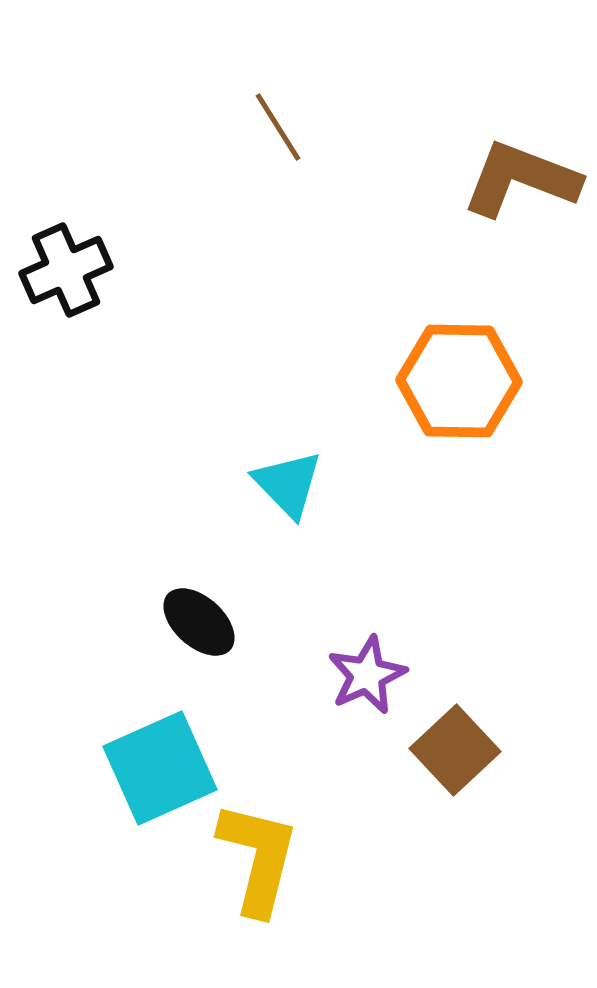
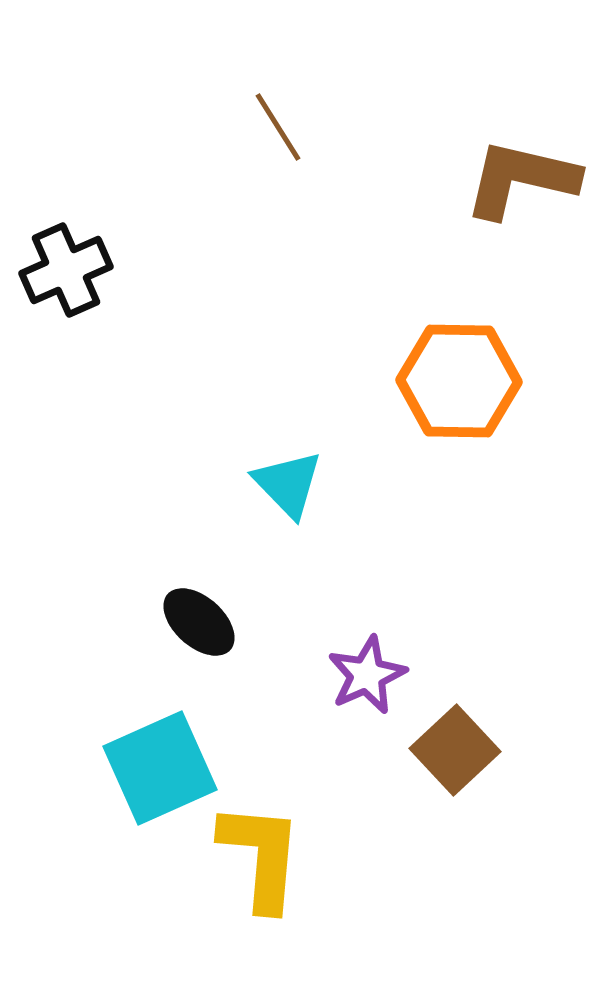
brown L-shape: rotated 8 degrees counterclockwise
yellow L-shape: moved 3 px right, 2 px up; rotated 9 degrees counterclockwise
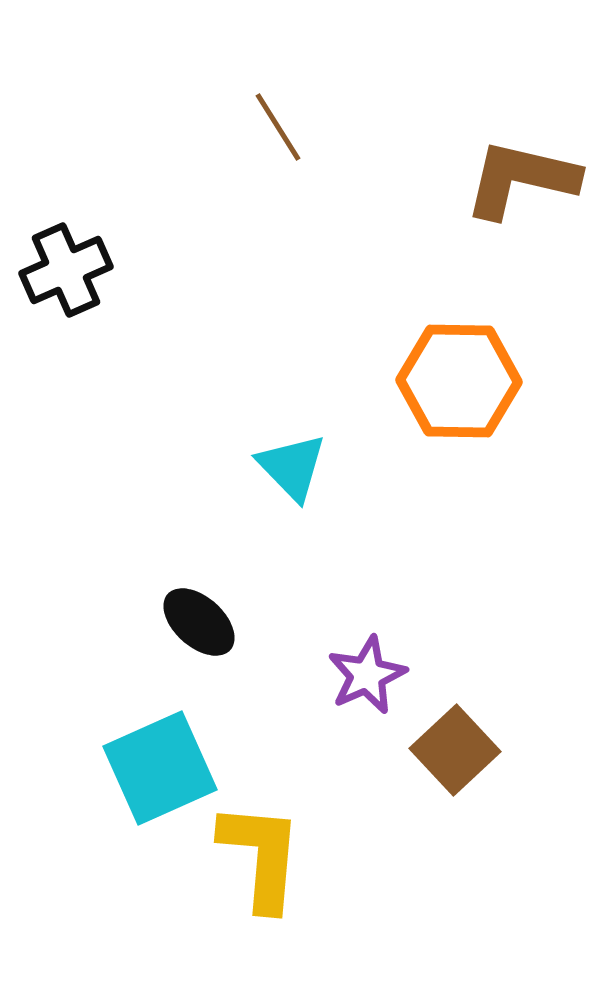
cyan triangle: moved 4 px right, 17 px up
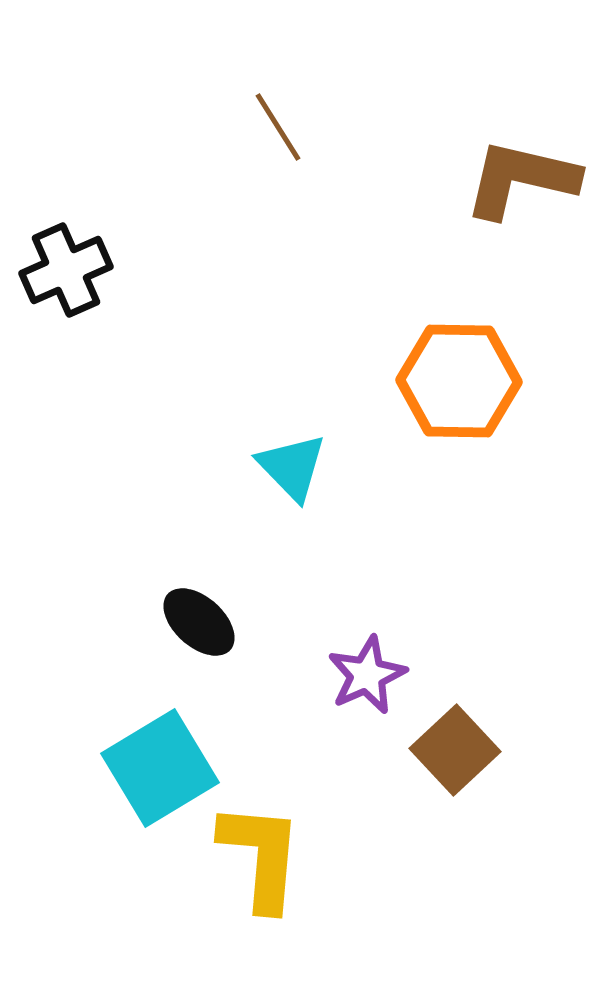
cyan square: rotated 7 degrees counterclockwise
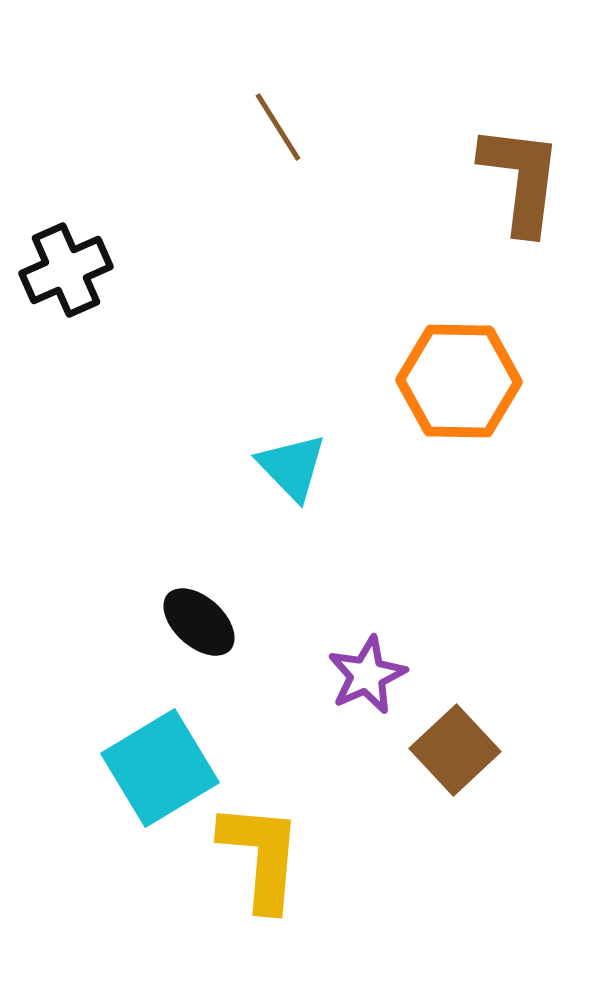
brown L-shape: rotated 84 degrees clockwise
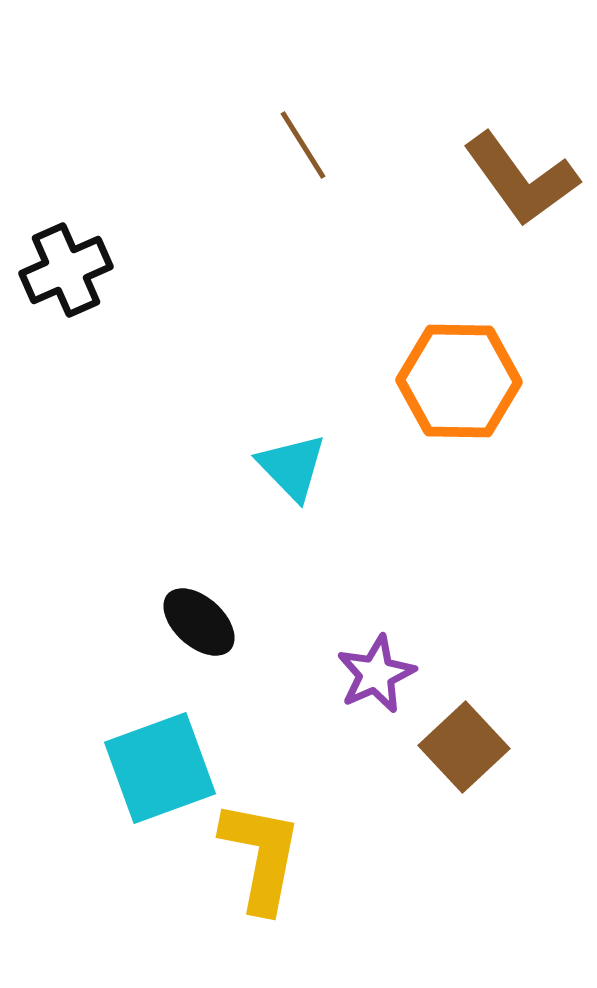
brown line: moved 25 px right, 18 px down
brown L-shape: rotated 137 degrees clockwise
purple star: moved 9 px right, 1 px up
brown square: moved 9 px right, 3 px up
cyan square: rotated 11 degrees clockwise
yellow L-shape: rotated 6 degrees clockwise
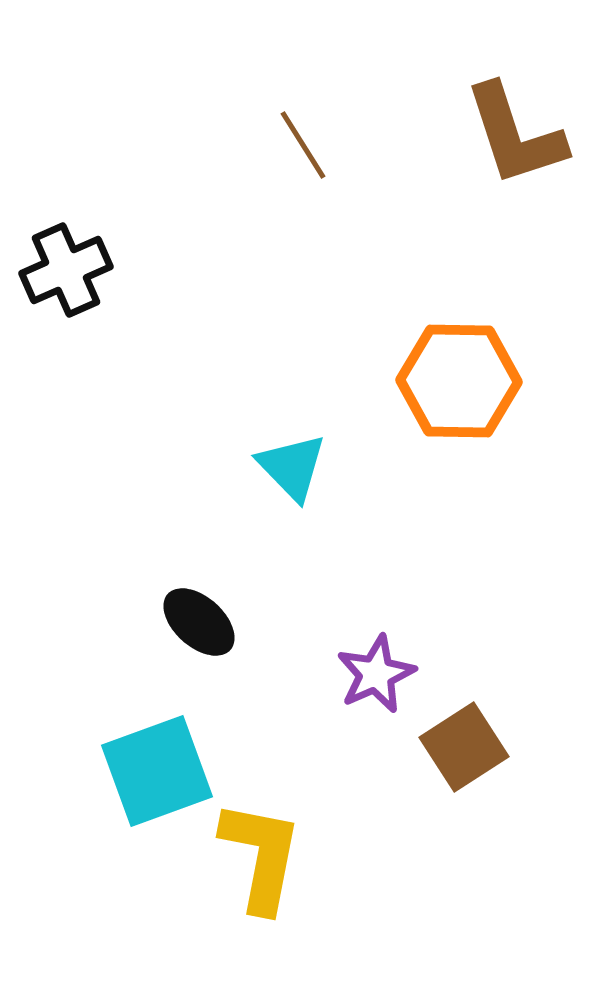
brown L-shape: moved 6 px left, 44 px up; rotated 18 degrees clockwise
brown square: rotated 10 degrees clockwise
cyan square: moved 3 px left, 3 px down
